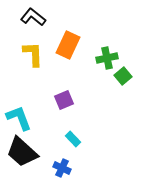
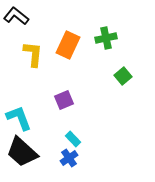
black L-shape: moved 17 px left, 1 px up
yellow L-shape: rotated 8 degrees clockwise
green cross: moved 1 px left, 20 px up
blue cross: moved 7 px right, 10 px up; rotated 30 degrees clockwise
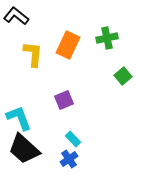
green cross: moved 1 px right
black trapezoid: moved 2 px right, 3 px up
blue cross: moved 1 px down
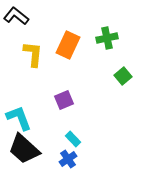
blue cross: moved 1 px left
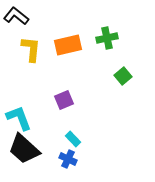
orange rectangle: rotated 52 degrees clockwise
yellow L-shape: moved 2 px left, 5 px up
blue cross: rotated 30 degrees counterclockwise
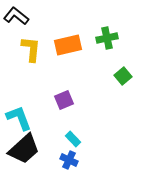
black trapezoid: rotated 84 degrees counterclockwise
blue cross: moved 1 px right, 1 px down
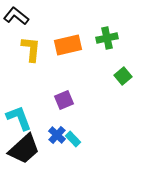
blue cross: moved 12 px left, 25 px up; rotated 18 degrees clockwise
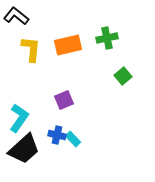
cyan L-shape: rotated 56 degrees clockwise
blue cross: rotated 30 degrees counterclockwise
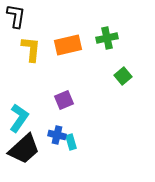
black L-shape: rotated 60 degrees clockwise
cyan rectangle: moved 2 px left, 3 px down; rotated 28 degrees clockwise
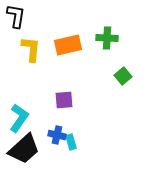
green cross: rotated 15 degrees clockwise
purple square: rotated 18 degrees clockwise
